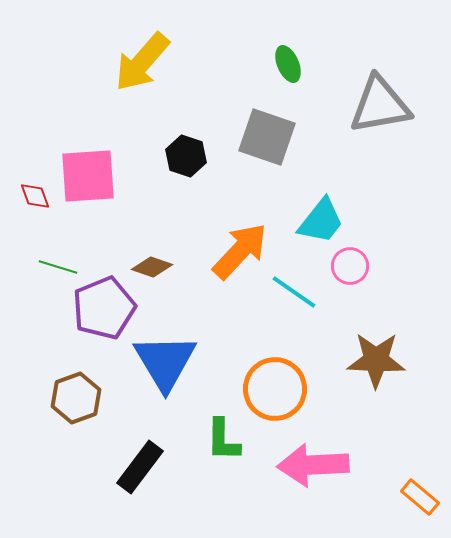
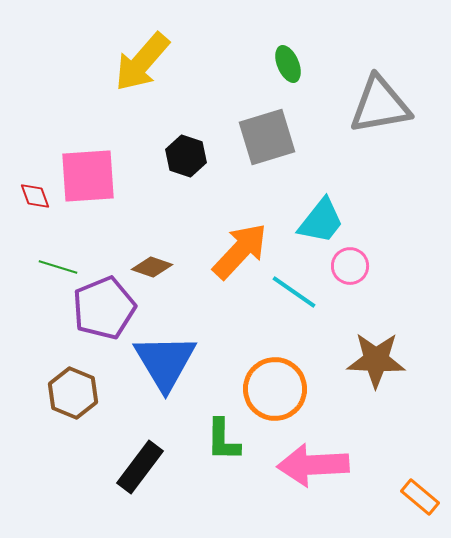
gray square: rotated 36 degrees counterclockwise
brown hexagon: moved 3 px left, 5 px up; rotated 18 degrees counterclockwise
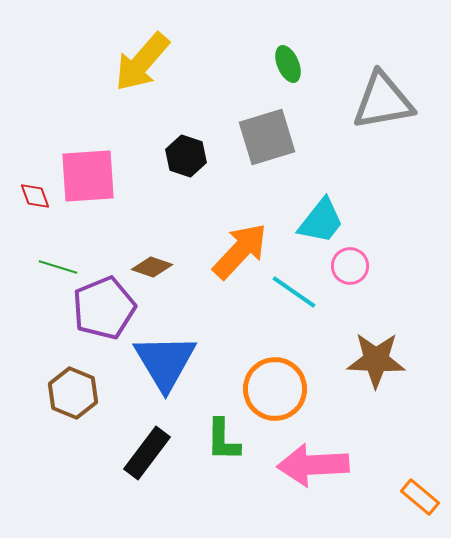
gray triangle: moved 3 px right, 4 px up
black rectangle: moved 7 px right, 14 px up
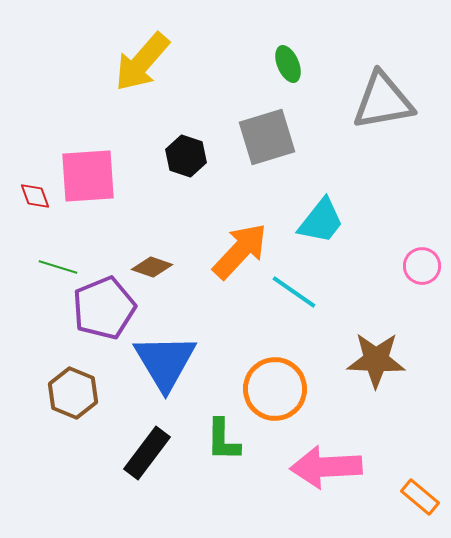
pink circle: moved 72 px right
pink arrow: moved 13 px right, 2 px down
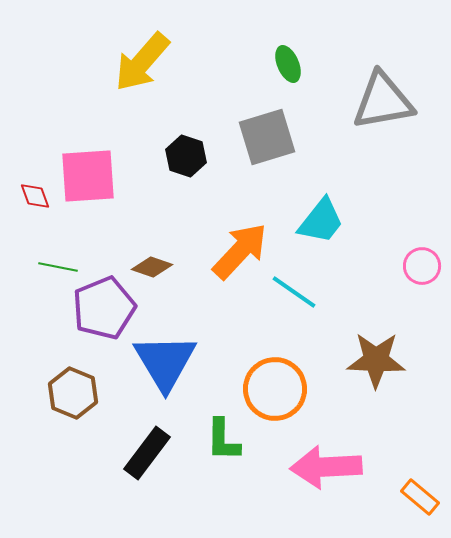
green line: rotated 6 degrees counterclockwise
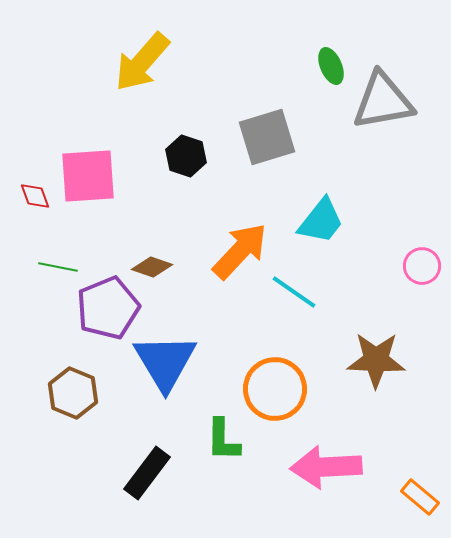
green ellipse: moved 43 px right, 2 px down
purple pentagon: moved 4 px right
black rectangle: moved 20 px down
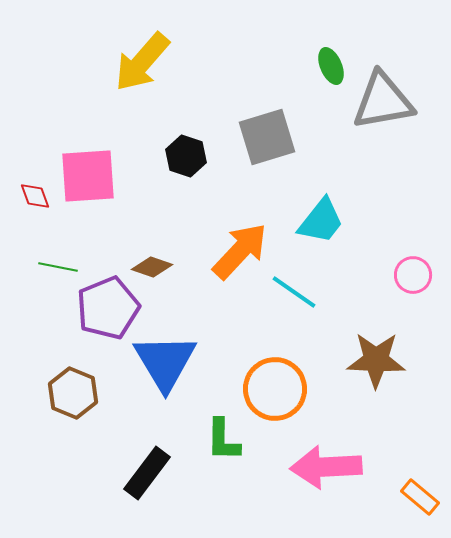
pink circle: moved 9 px left, 9 px down
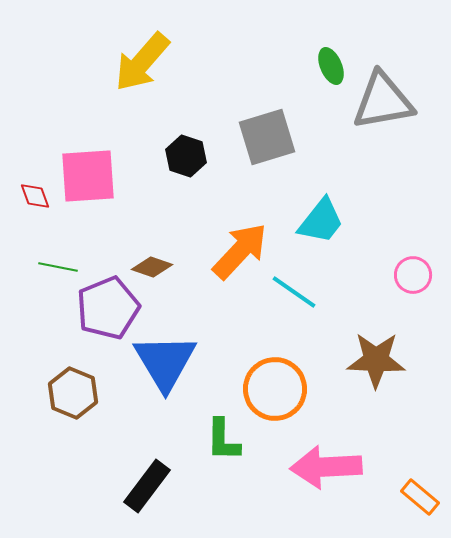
black rectangle: moved 13 px down
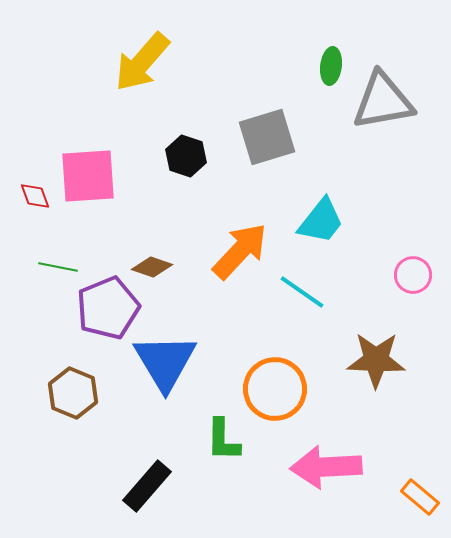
green ellipse: rotated 30 degrees clockwise
cyan line: moved 8 px right
black rectangle: rotated 4 degrees clockwise
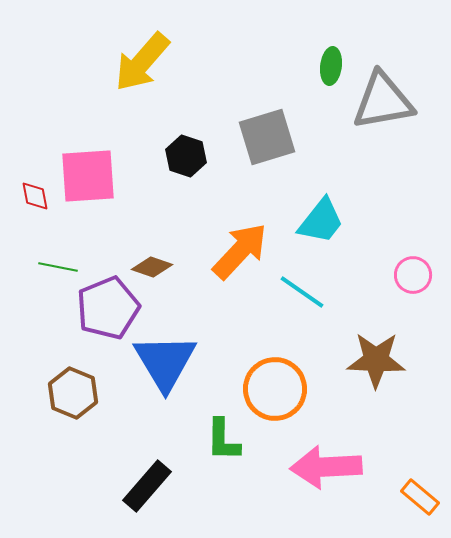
red diamond: rotated 8 degrees clockwise
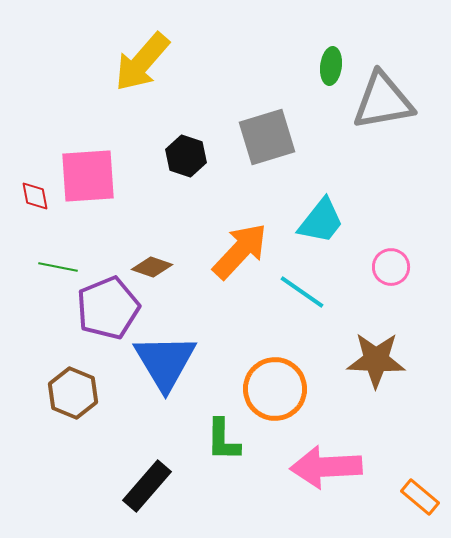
pink circle: moved 22 px left, 8 px up
